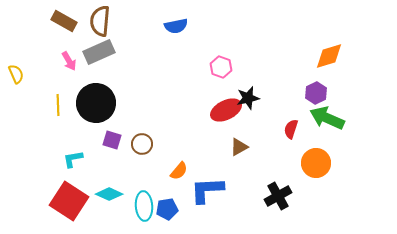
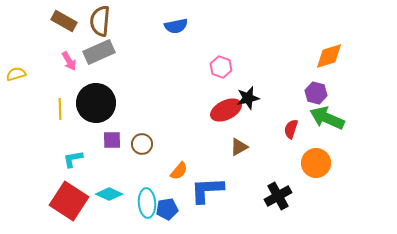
yellow semicircle: rotated 84 degrees counterclockwise
purple hexagon: rotated 20 degrees counterclockwise
yellow line: moved 2 px right, 4 px down
purple square: rotated 18 degrees counterclockwise
cyan ellipse: moved 3 px right, 3 px up
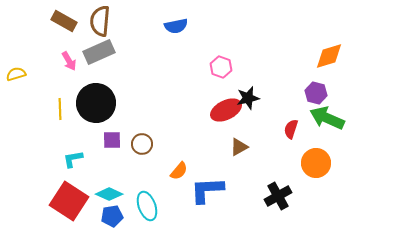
cyan ellipse: moved 3 px down; rotated 16 degrees counterclockwise
blue pentagon: moved 55 px left, 7 px down
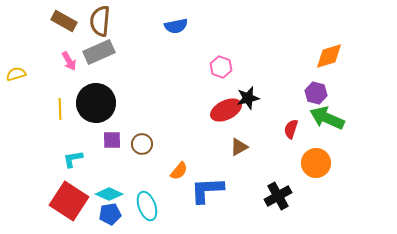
blue pentagon: moved 2 px left, 2 px up
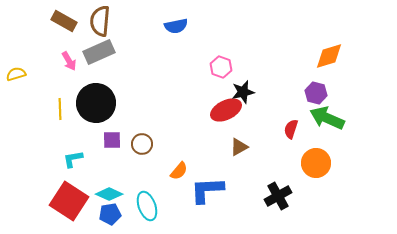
black star: moved 5 px left, 6 px up
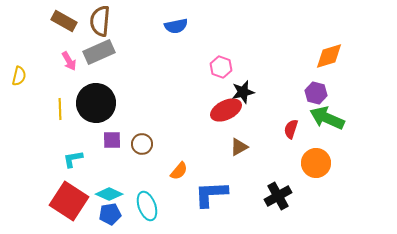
yellow semicircle: moved 3 px right, 2 px down; rotated 120 degrees clockwise
blue L-shape: moved 4 px right, 4 px down
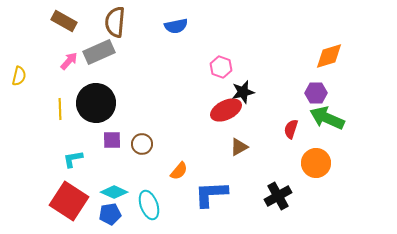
brown semicircle: moved 15 px right, 1 px down
pink arrow: rotated 108 degrees counterclockwise
purple hexagon: rotated 15 degrees counterclockwise
cyan diamond: moved 5 px right, 2 px up
cyan ellipse: moved 2 px right, 1 px up
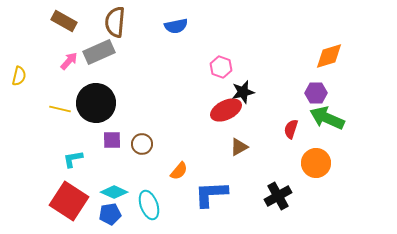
yellow line: rotated 75 degrees counterclockwise
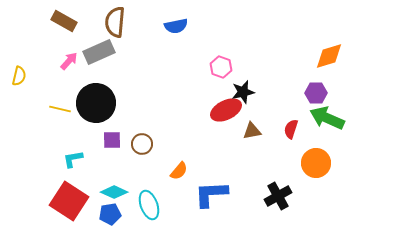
brown triangle: moved 13 px right, 16 px up; rotated 18 degrees clockwise
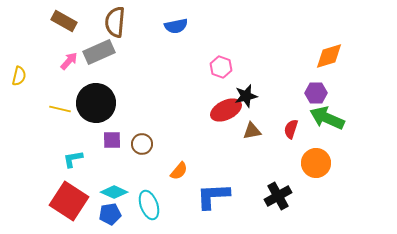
black star: moved 3 px right, 4 px down
blue L-shape: moved 2 px right, 2 px down
